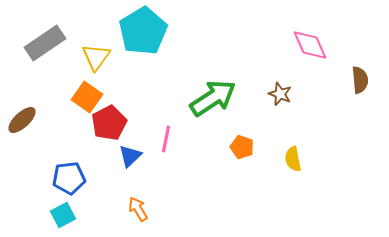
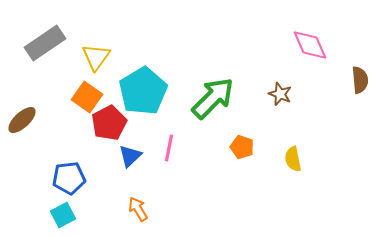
cyan pentagon: moved 60 px down
green arrow: rotated 12 degrees counterclockwise
pink line: moved 3 px right, 9 px down
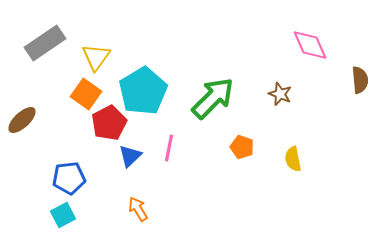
orange square: moved 1 px left, 3 px up
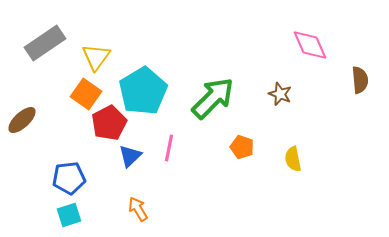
cyan square: moved 6 px right; rotated 10 degrees clockwise
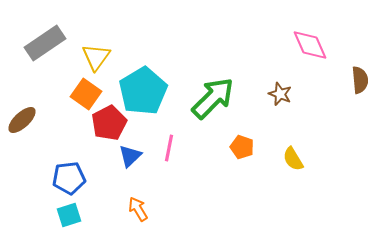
yellow semicircle: rotated 20 degrees counterclockwise
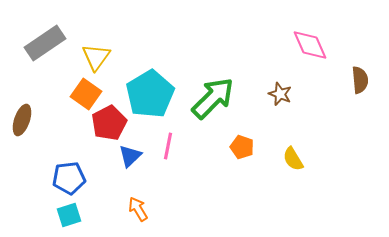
cyan pentagon: moved 7 px right, 3 px down
brown ellipse: rotated 28 degrees counterclockwise
pink line: moved 1 px left, 2 px up
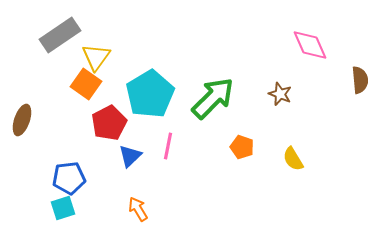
gray rectangle: moved 15 px right, 8 px up
orange square: moved 10 px up
cyan square: moved 6 px left, 7 px up
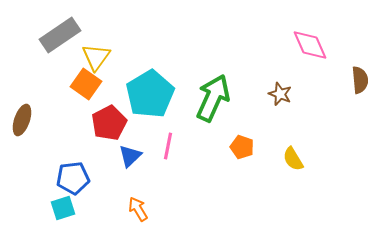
green arrow: rotated 21 degrees counterclockwise
blue pentagon: moved 4 px right
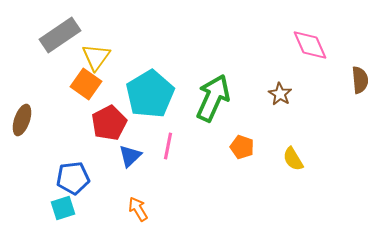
brown star: rotated 10 degrees clockwise
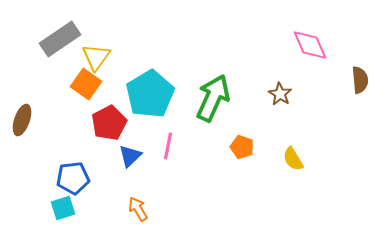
gray rectangle: moved 4 px down
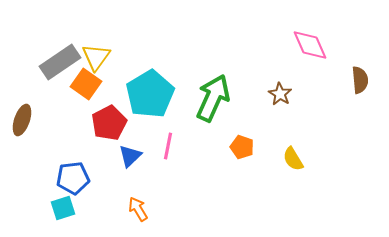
gray rectangle: moved 23 px down
